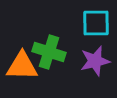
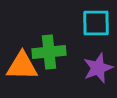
green cross: rotated 24 degrees counterclockwise
purple star: moved 3 px right, 7 px down; rotated 8 degrees counterclockwise
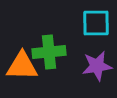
purple star: moved 1 px left, 2 px up; rotated 12 degrees clockwise
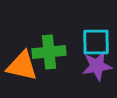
cyan square: moved 19 px down
orange triangle: rotated 12 degrees clockwise
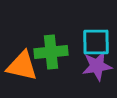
green cross: moved 2 px right
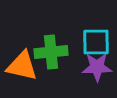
purple star: moved 1 px down; rotated 8 degrees clockwise
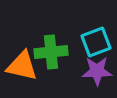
cyan square: rotated 20 degrees counterclockwise
purple star: moved 4 px down
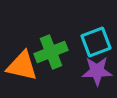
green cross: rotated 16 degrees counterclockwise
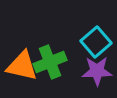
cyan square: rotated 20 degrees counterclockwise
green cross: moved 1 px left, 10 px down
